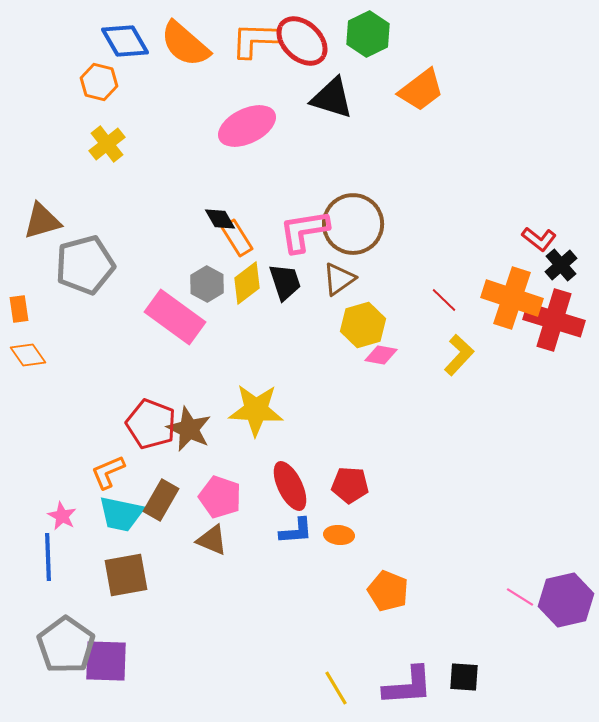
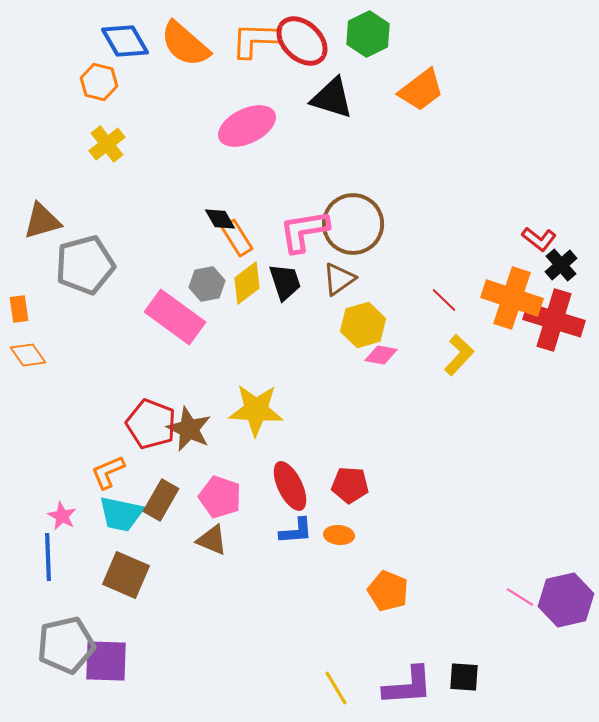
gray hexagon at (207, 284): rotated 20 degrees clockwise
brown square at (126, 575): rotated 33 degrees clockwise
gray pentagon at (66, 645): rotated 24 degrees clockwise
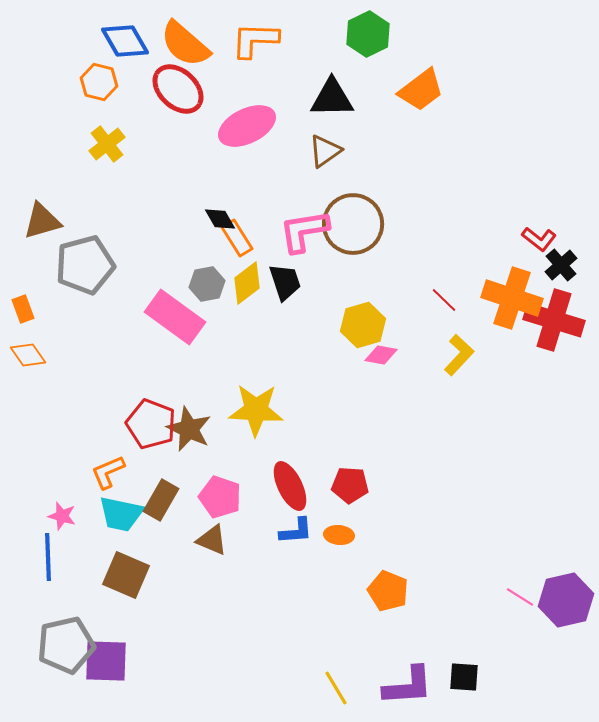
red ellipse at (302, 41): moved 124 px left, 48 px down
black triangle at (332, 98): rotated 18 degrees counterclockwise
brown triangle at (339, 279): moved 14 px left, 128 px up
orange rectangle at (19, 309): moved 4 px right; rotated 12 degrees counterclockwise
pink star at (62, 516): rotated 12 degrees counterclockwise
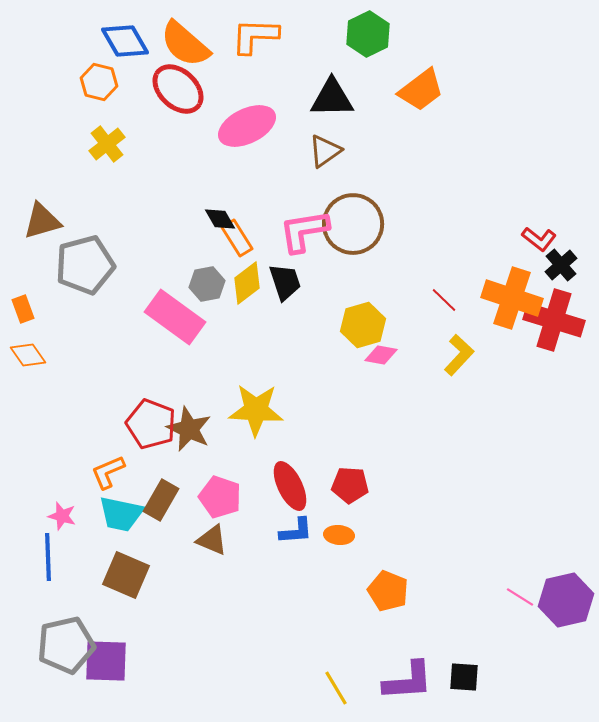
orange L-shape at (255, 40): moved 4 px up
purple L-shape at (408, 686): moved 5 px up
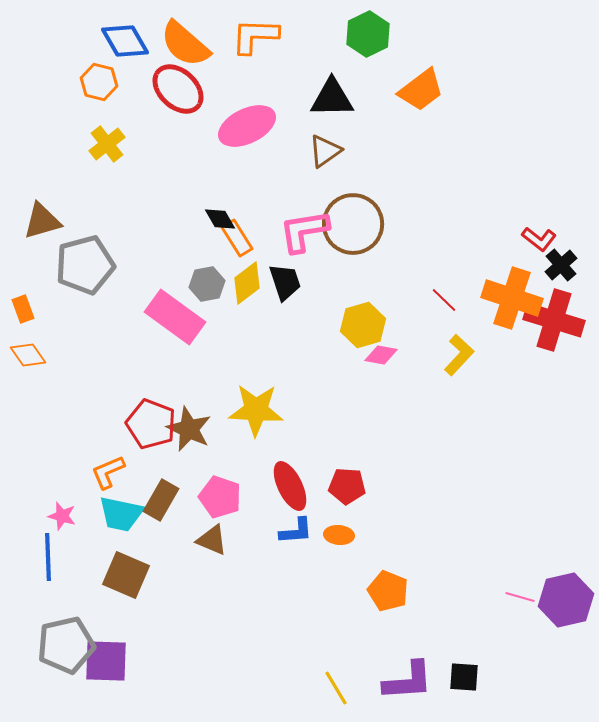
red pentagon at (350, 485): moved 3 px left, 1 px down
pink line at (520, 597): rotated 16 degrees counterclockwise
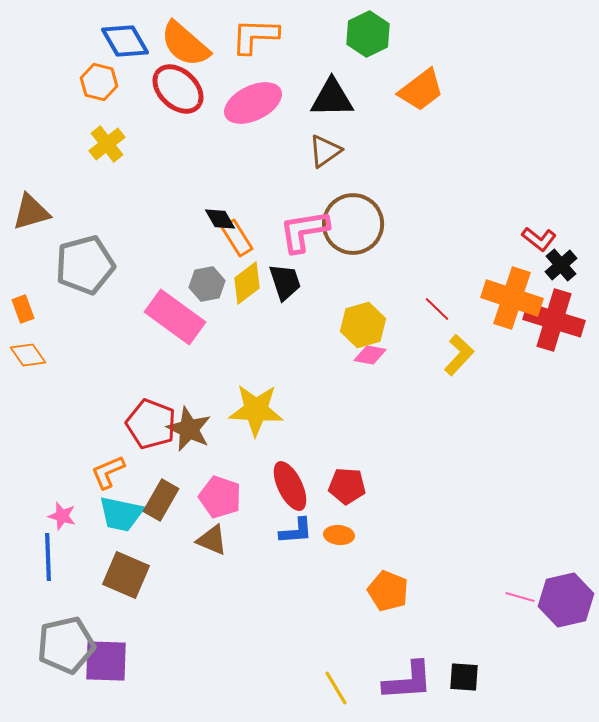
pink ellipse at (247, 126): moved 6 px right, 23 px up
brown triangle at (42, 221): moved 11 px left, 9 px up
red line at (444, 300): moved 7 px left, 9 px down
pink diamond at (381, 355): moved 11 px left
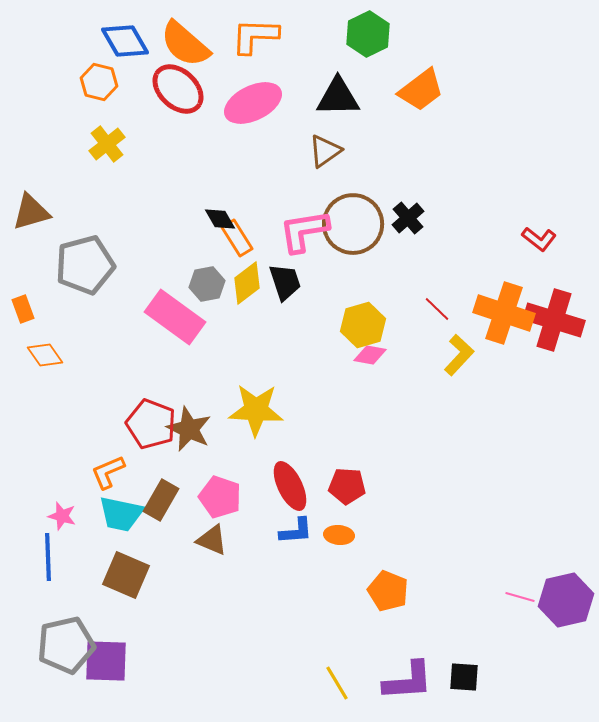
black triangle at (332, 98): moved 6 px right, 1 px up
black cross at (561, 265): moved 153 px left, 47 px up
orange cross at (512, 298): moved 8 px left, 15 px down
orange diamond at (28, 355): moved 17 px right
yellow line at (336, 688): moved 1 px right, 5 px up
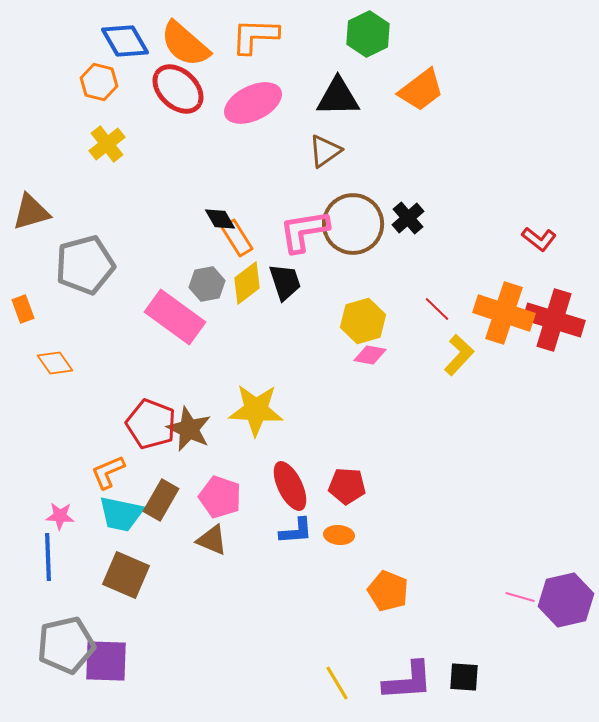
yellow hexagon at (363, 325): moved 4 px up
orange diamond at (45, 355): moved 10 px right, 8 px down
pink star at (62, 516): moved 2 px left; rotated 12 degrees counterclockwise
